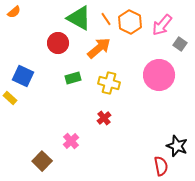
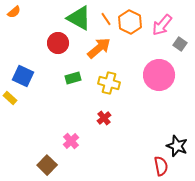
brown square: moved 5 px right, 4 px down
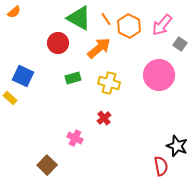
orange hexagon: moved 1 px left, 4 px down
pink cross: moved 4 px right, 3 px up; rotated 21 degrees counterclockwise
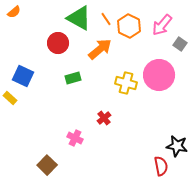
orange arrow: moved 1 px right, 1 px down
yellow cross: moved 17 px right
black star: rotated 10 degrees counterclockwise
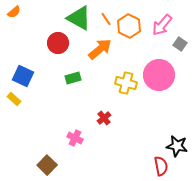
yellow rectangle: moved 4 px right, 1 px down
